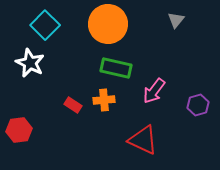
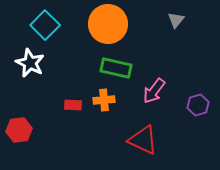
red rectangle: rotated 30 degrees counterclockwise
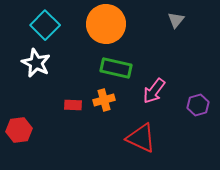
orange circle: moved 2 px left
white star: moved 6 px right
orange cross: rotated 10 degrees counterclockwise
red triangle: moved 2 px left, 2 px up
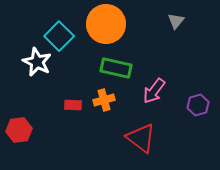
gray triangle: moved 1 px down
cyan square: moved 14 px right, 11 px down
white star: moved 1 px right, 1 px up
red triangle: rotated 12 degrees clockwise
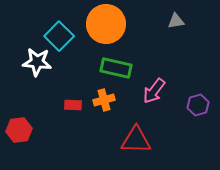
gray triangle: rotated 42 degrees clockwise
white star: rotated 20 degrees counterclockwise
red triangle: moved 5 px left, 2 px down; rotated 36 degrees counterclockwise
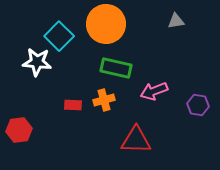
pink arrow: rotated 32 degrees clockwise
purple hexagon: rotated 25 degrees clockwise
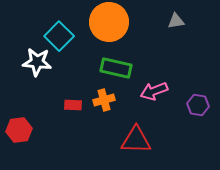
orange circle: moved 3 px right, 2 px up
